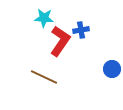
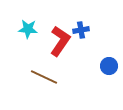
cyan star: moved 16 px left, 11 px down
blue circle: moved 3 px left, 3 px up
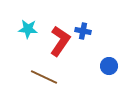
blue cross: moved 2 px right, 1 px down; rotated 21 degrees clockwise
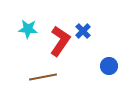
blue cross: rotated 35 degrees clockwise
brown line: moved 1 px left; rotated 36 degrees counterclockwise
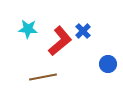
red L-shape: rotated 16 degrees clockwise
blue circle: moved 1 px left, 2 px up
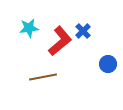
cyan star: moved 1 px right, 1 px up; rotated 12 degrees counterclockwise
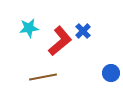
blue circle: moved 3 px right, 9 px down
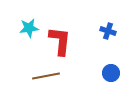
blue cross: moved 25 px right; rotated 28 degrees counterclockwise
red L-shape: rotated 44 degrees counterclockwise
brown line: moved 3 px right, 1 px up
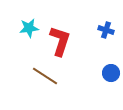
blue cross: moved 2 px left, 1 px up
red L-shape: rotated 12 degrees clockwise
brown line: moved 1 px left; rotated 44 degrees clockwise
